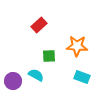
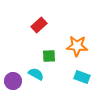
cyan semicircle: moved 1 px up
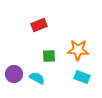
red rectangle: rotated 21 degrees clockwise
orange star: moved 1 px right, 4 px down
cyan semicircle: moved 1 px right, 4 px down
purple circle: moved 1 px right, 7 px up
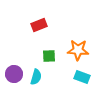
cyan semicircle: moved 1 px left, 1 px up; rotated 77 degrees clockwise
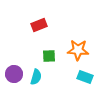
cyan rectangle: moved 3 px right
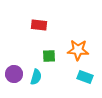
red rectangle: rotated 28 degrees clockwise
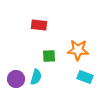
purple circle: moved 2 px right, 5 px down
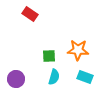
red rectangle: moved 9 px left, 11 px up; rotated 28 degrees clockwise
cyan semicircle: moved 18 px right
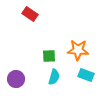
cyan rectangle: moved 1 px right, 2 px up
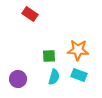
cyan rectangle: moved 7 px left
purple circle: moved 2 px right
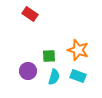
orange star: rotated 15 degrees clockwise
cyan rectangle: moved 1 px left, 1 px down
purple circle: moved 10 px right, 8 px up
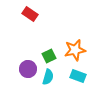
orange star: moved 3 px left; rotated 30 degrees counterclockwise
green square: rotated 24 degrees counterclockwise
purple circle: moved 2 px up
cyan semicircle: moved 6 px left
